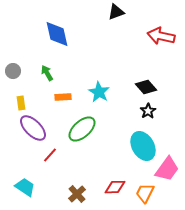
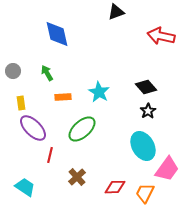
red line: rotated 28 degrees counterclockwise
brown cross: moved 17 px up
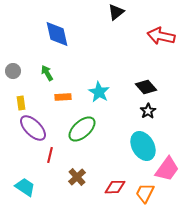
black triangle: rotated 18 degrees counterclockwise
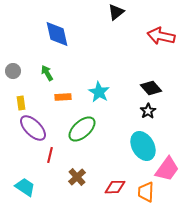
black diamond: moved 5 px right, 1 px down
orange trapezoid: moved 1 px right, 1 px up; rotated 25 degrees counterclockwise
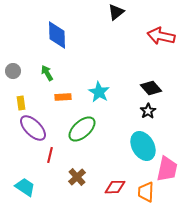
blue diamond: moved 1 px down; rotated 12 degrees clockwise
pink trapezoid: rotated 24 degrees counterclockwise
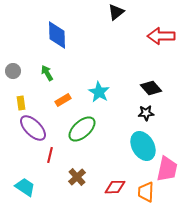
red arrow: rotated 12 degrees counterclockwise
orange rectangle: moved 3 px down; rotated 28 degrees counterclockwise
black star: moved 2 px left, 2 px down; rotated 28 degrees clockwise
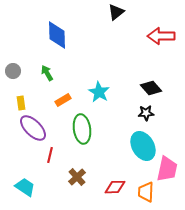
green ellipse: rotated 56 degrees counterclockwise
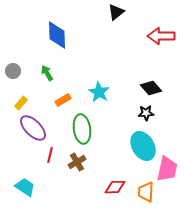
yellow rectangle: rotated 48 degrees clockwise
brown cross: moved 15 px up; rotated 12 degrees clockwise
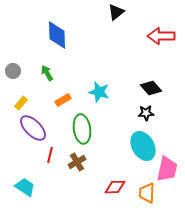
cyan star: rotated 15 degrees counterclockwise
orange trapezoid: moved 1 px right, 1 px down
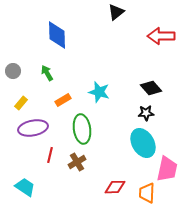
purple ellipse: rotated 56 degrees counterclockwise
cyan ellipse: moved 3 px up
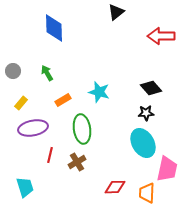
blue diamond: moved 3 px left, 7 px up
cyan trapezoid: rotated 40 degrees clockwise
